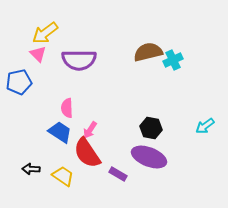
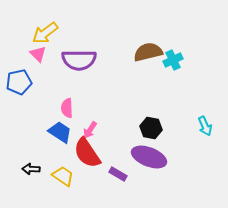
cyan arrow: rotated 78 degrees counterclockwise
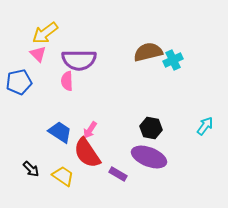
pink semicircle: moved 27 px up
cyan arrow: rotated 120 degrees counterclockwise
black arrow: rotated 138 degrees counterclockwise
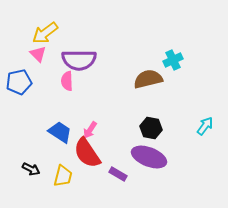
brown semicircle: moved 27 px down
black arrow: rotated 18 degrees counterclockwise
yellow trapezoid: rotated 70 degrees clockwise
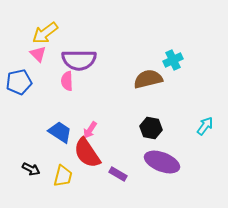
purple ellipse: moved 13 px right, 5 px down
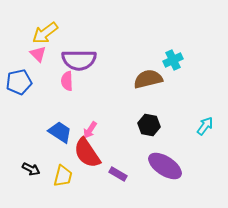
black hexagon: moved 2 px left, 3 px up
purple ellipse: moved 3 px right, 4 px down; rotated 12 degrees clockwise
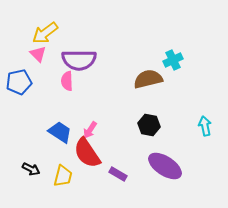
cyan arrow: rotated 48 degrees counterclockwise
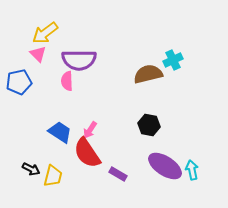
brown semicircle: moved 5 px up
cyan arrow: moved 13 px left, 44 px down
yellow trapezoid: moved 10 px left
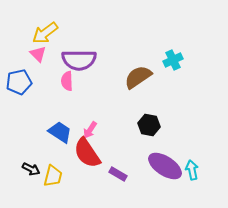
brown semicircle: moved 10 px left, 3 px down; rotated 20 degrees counterclockwise
